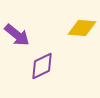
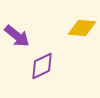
purple arrow: moved 1 px down
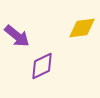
yellow diamond: rotated 12 degrees counterclockwise
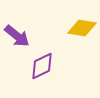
yellow diamond: rotated 16 degrees clockwise
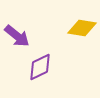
purple diamond: moved 2 px left, 1 px down
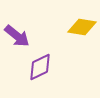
yellow diamond: moved 1 px up
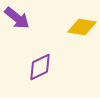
purple arrow: moved 18 px up
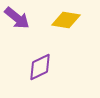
yellow diamond: moved 16 px left, 7 px up
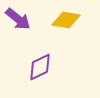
purple arrow: moved 1 px right, 1 px down
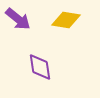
purple diamond: rotated 72 degrees counterclockwise
